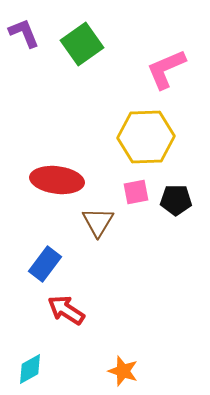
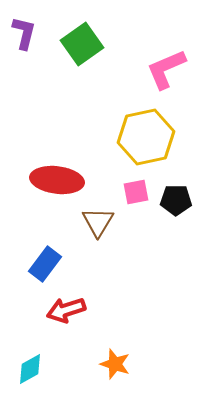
purple L-shape: rotated 36 degrees clockwise
yellow hexagon: rotated 10 degrees counterclockwise
red arrow: rotated 51 degrees counterclockwise
orange star: moved 8 px left, 7 px up
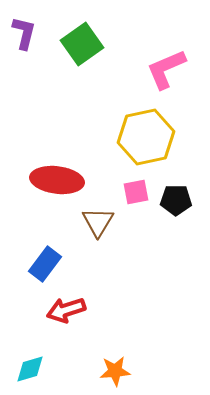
orange star: moved 7 px down; rotated 24 degrees counterclockwise
cyan diamond: rotated 12 degrees clockwise
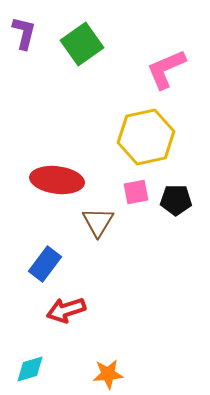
orange star: moved 7 px left, 3 px down
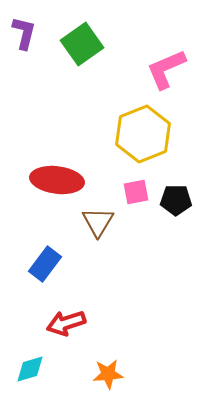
yellow hexagon: moved 3 px left, 3 px up; rotated 10 degrees counterclockwise
red arrow: moved 13 px down
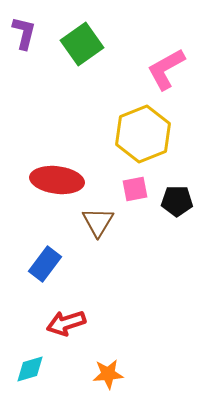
pink L-shape: rotated 6 degrees counterclockwise
pink square: moved 1 px left, 3 px up
black pentagon: moved 1 px right, 1 px down
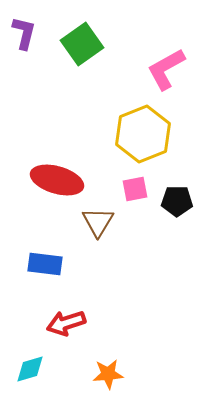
red ellipse: rotated 9 degrees clockwise
blue rectangle: rotated 60 degrees clockwise
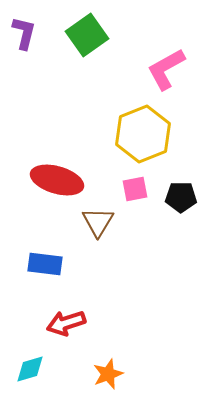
green square: moved 5 px right, 9 px up
black pentagon: moved 4 px right, 4 px up
orange star: rotated 16 degrees counterclockwise
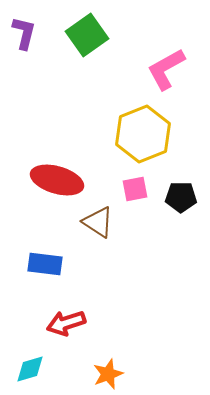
brown triangle: rotated 28 degrees counterclockwise
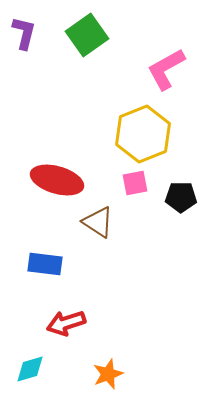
pink square: moved 6 px up
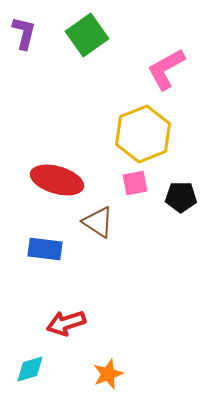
blue rectangle: moved 15 px up
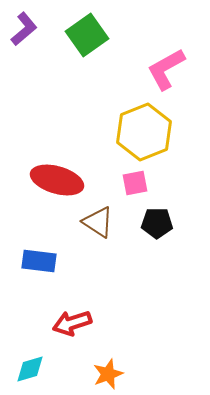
purple L-shape: moved 4 px up; rotated 36 degrees clockwise
yellow hexagon: moved 1 px right, 2 px up
black pentagon: moved 24 px left, 26 px down
blue rectangle: moved 6 px left, 12 px down
red arrow: moved 6 px right
